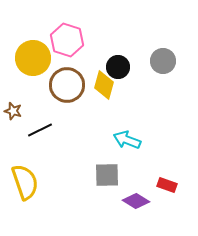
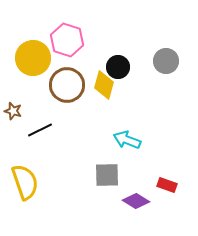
gray circle: moved 3 px right
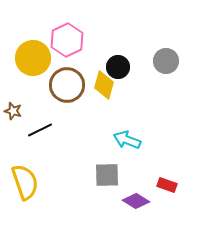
pink hexagon: rotated 16 degrees clockwise
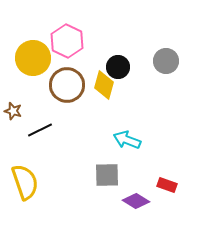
pink hexagon: moved 1 px down; rotated 8 degrees counterclockwise
